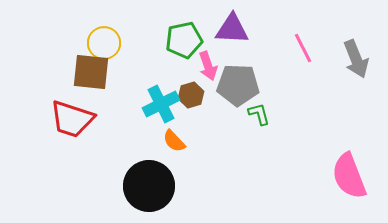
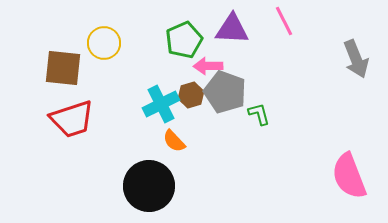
green pentagon: rotated 12 degrees counterclockwise
pink line: moved 19 px left, 27 px up
pink arrow: rotated 108 degrees clockwise
brown square: moved 28 px left, 4 px up
gray pentagon: moved 13 px left, 7 px down; rotated 18 degrees clockwise
red trapezoid: rotated 36 degrees counterclockwise
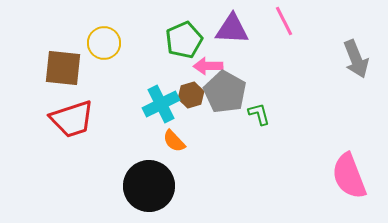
gray pentagon: rotated 9 degrees clockwise
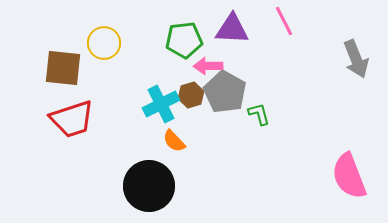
green pentagon: rotated 18 degrees clockwise
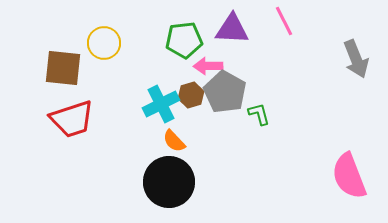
black circle: moved 20 px right, 4 px up
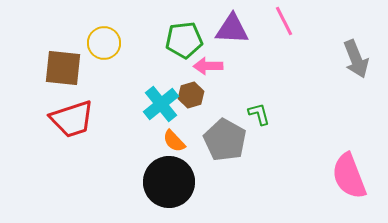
gray pentagon: moved 48 px down
cyan cross: rotated 12 degrees counterclockwise
